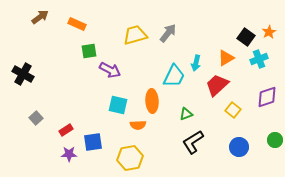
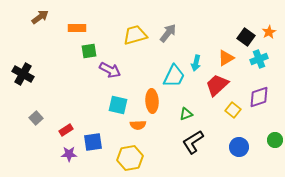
orange rectangle: moved 4 px down; rotated 24 degrees counterclockwise
purple diamond: moved 8 px left
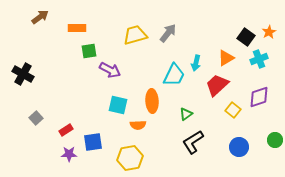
cyan trapezoid: moved 1 px up
green triangle: rotated 16 degrees counterclockwise
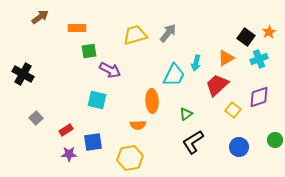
cyan square: moved 21 px left, 5 px up
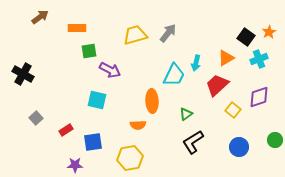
purple star: moved 6 px right, 11 px down
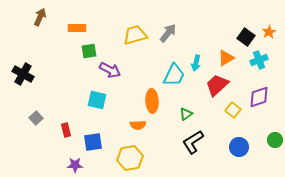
brown arrow: rotated 30 degrees counterclockwise
cyan cross: moved 1 px down
red rectangle: rotated 72 degrees counterclockwise
